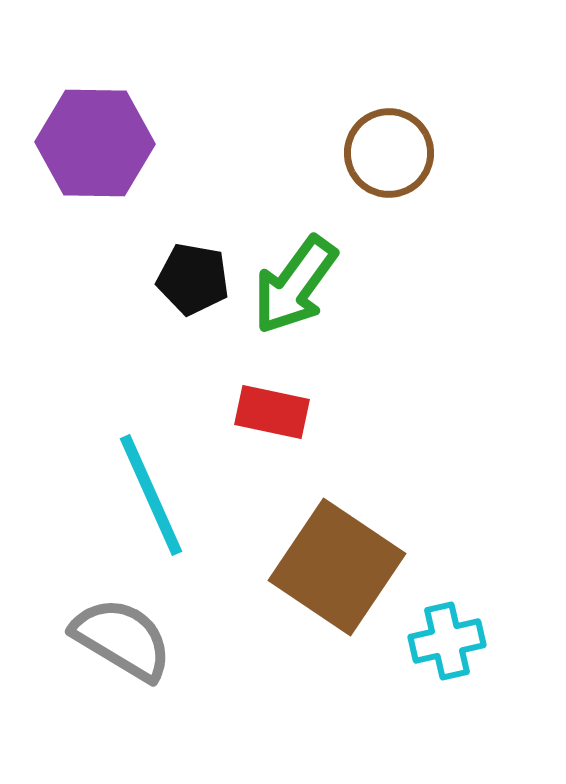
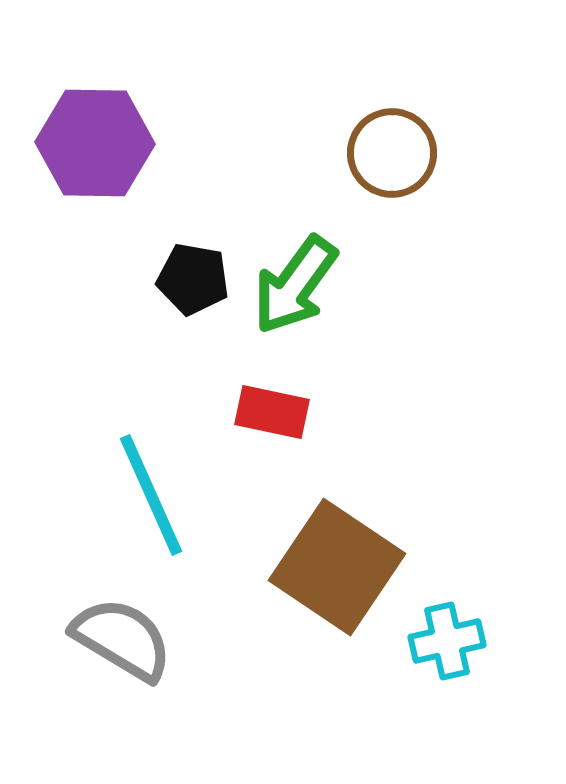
brown circle: moved 3 px right
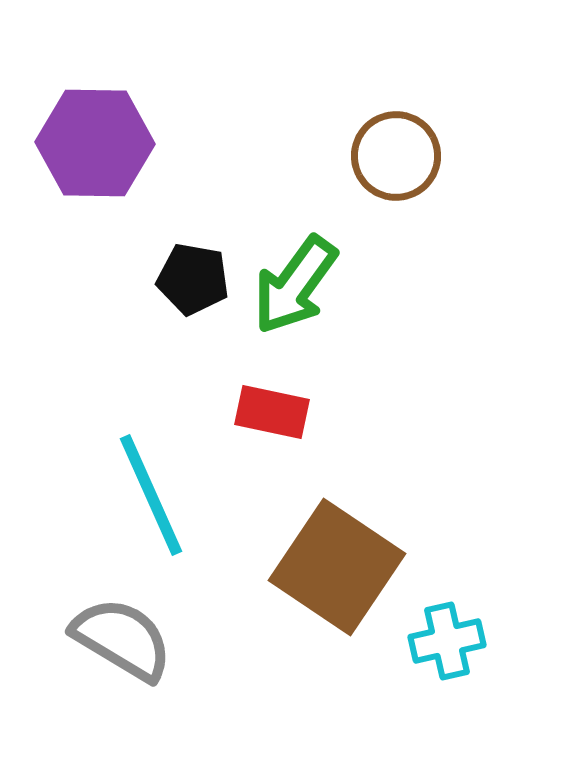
brown circle: moved 4 px right, 3 px down
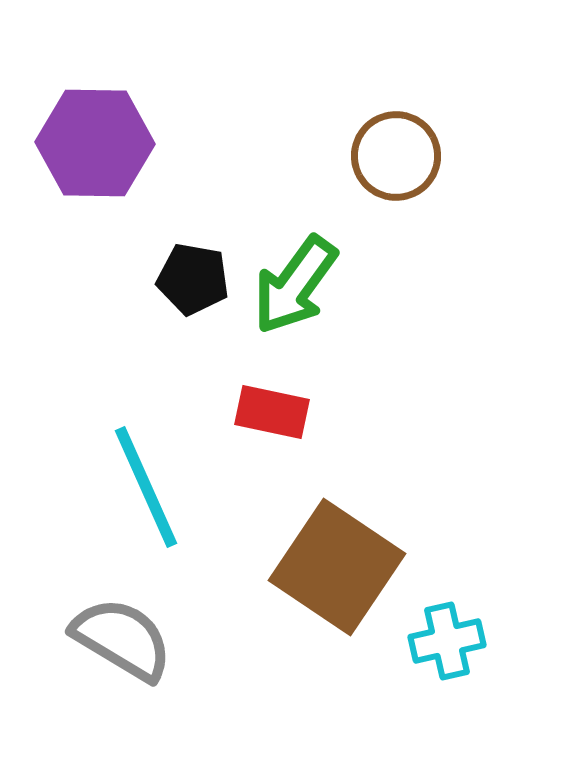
cyan line: moved 5 px left, 8 px up
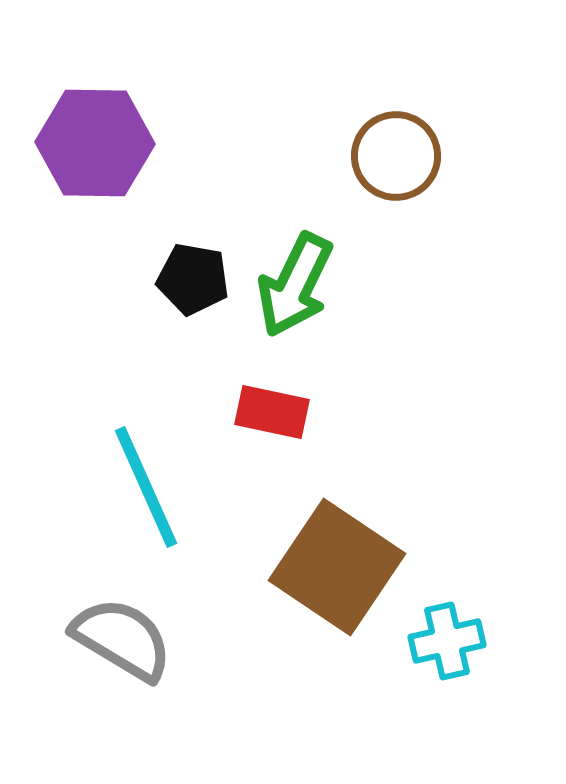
green arrow: rotated 10 degrees counterclockwise
